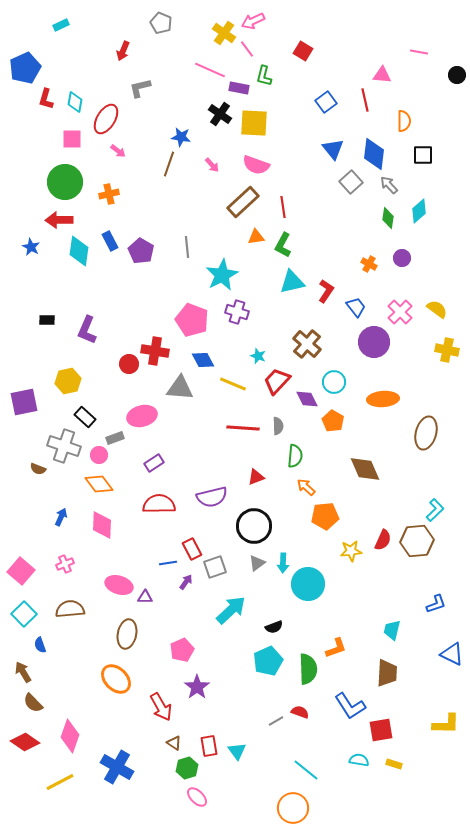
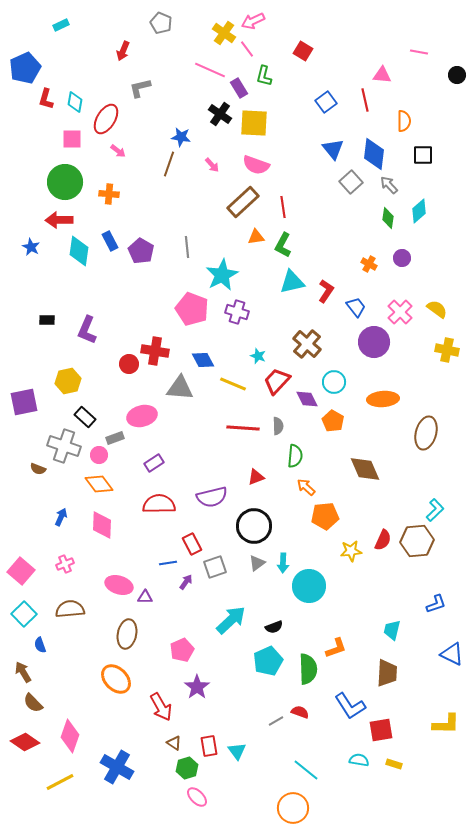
purple rectangle at (239, 88): rotated 48 degrees clockwise
orange cross at (109, 194): rotated 18 degrees clockwise
pink pentagon at (192, 320): moved 11 px up
red rectangle at (192, 549): moved 5 px up
cyan circle at (308, 584): moved 1 px right, 2 px down
cyan arrow at (231, 610): moved 10 px down
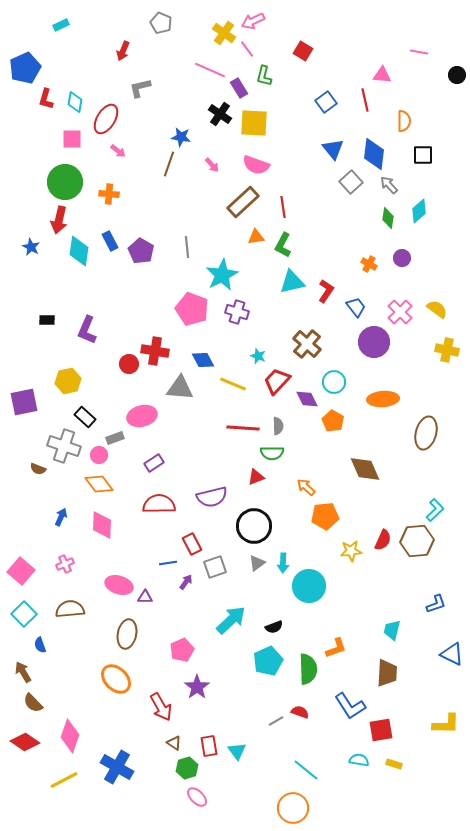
red arrow at (59, 220): rotated 76 degrees counterclockwise
green semicircle at (295, 456): moved 23 px left, 3 px up; rotated 85 degrees clockwise
yellow line at (60, 782): moved 4 px right, 2 px up
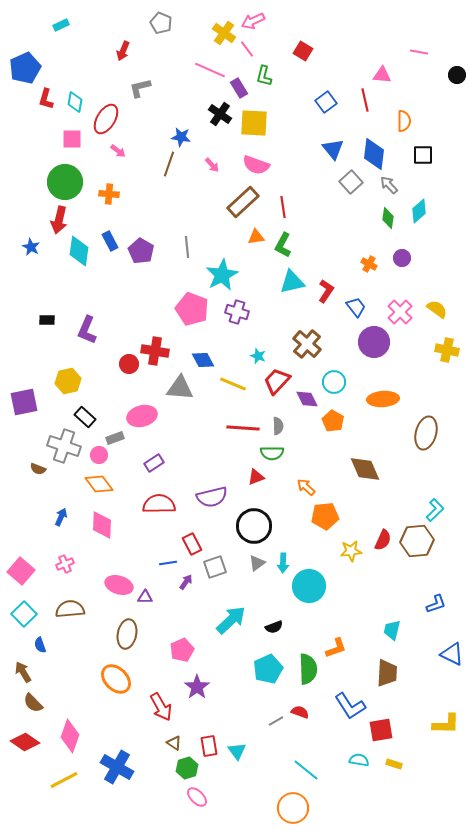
cyan pentagon at (268, 661): moved 8 px down
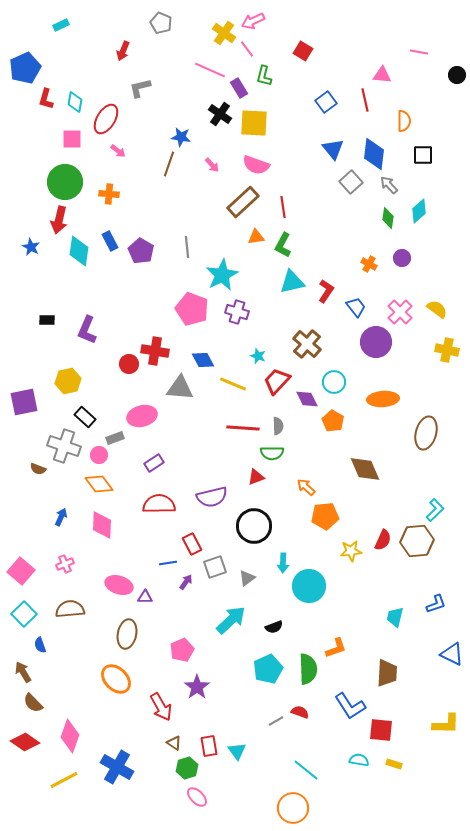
purple circle at (374, 342): moved 2 px right
gray triangle at (257, 563): moved 10 px left, 15 px down
cyan trapezoid at (392, 630): moved 3 px right, 13 px up
red square at (381, 730): rotated 15 degrees clockwise
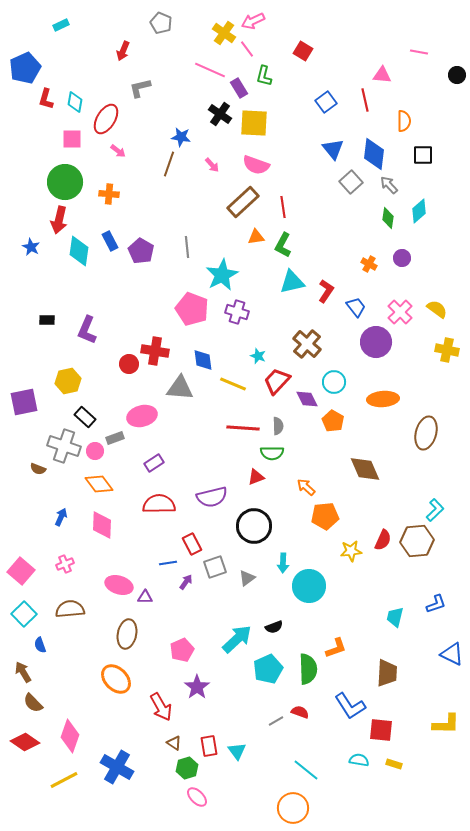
blue diamond at (203, 360): rotated 20 degrees clockwise
pink circle at (99, 455): moved 4 px left, 4 px up
cyan arrow at (231, 620): moved 6 px right, 19 px down
